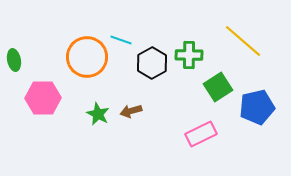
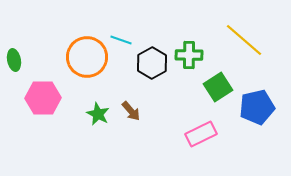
yellow line: moved 1 px right, 1 px up
brown arrow: rotated 115 degrees counterclockwise
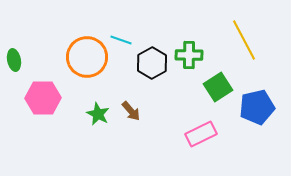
yellow line: rotated 21 degrees clockwise
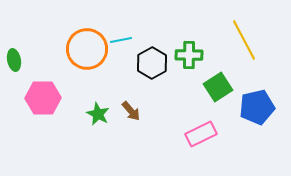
cyan line: rotated 30 degrees counterclockwise
orange circle: moved 8 px up
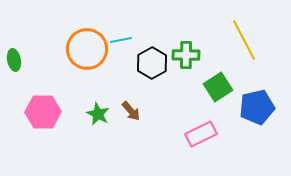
green cross: moved 3 px left
pink hexagon: moved 14 px down
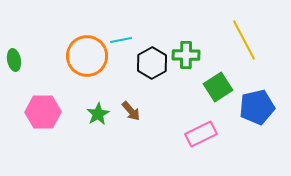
orange circle: moved 7 px down
green star: rotated 15 degrees clockwise
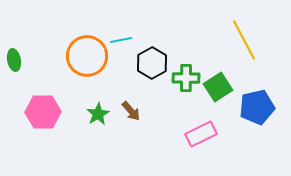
green cross: moved 23 px down
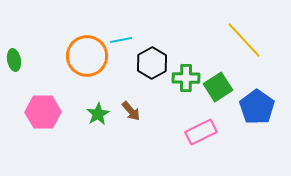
yellow line: rotated 15 degrees counterclockwise
blue pentagon: rotated 24 degrees counterclockwise
pink rectangle: moved 2 px up
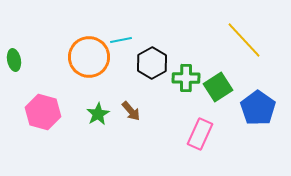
orange circle: moved 2 px right, 1 px down
blue pentagon: moved 1 px right, 1 px down
pink hexagon: rotated 16 degrees clockwise
pink rectangle: moved 1 px left, 2 px down; rotated 40 degrees counterclockwise
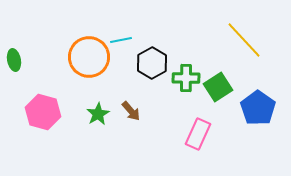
pink rectangle: moved 2 px left
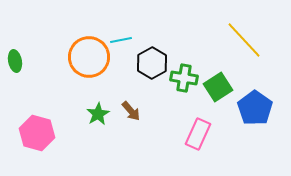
green ellipse: moved 1 px right, 1 px down
green cross: moved 2 px left; rotated 8 degrees clockwise
blue pentagon: moved 3 px left
pink hexagon: moved 6 px left, 21 px down
